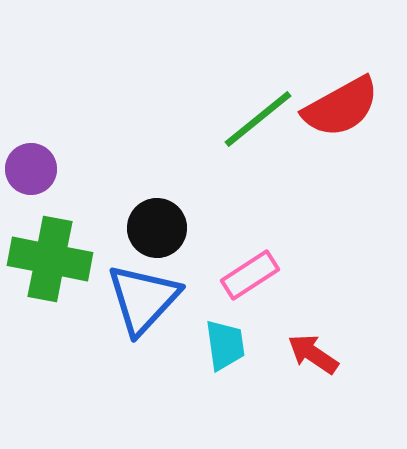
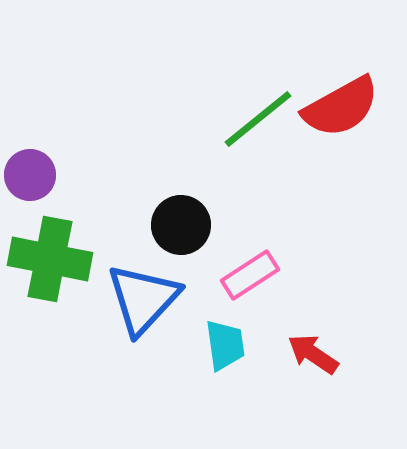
purple circle: moved 1 px left, 6 px down
black circle: moved 24 px right, 3 px up
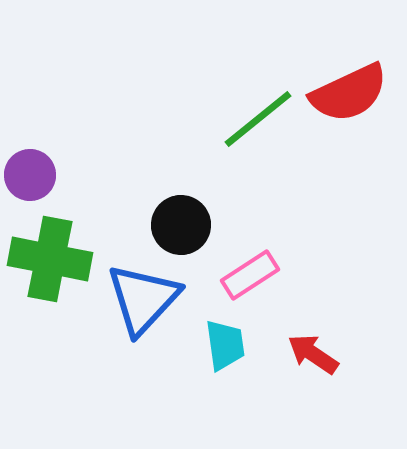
red semicircle: moved 8 px right, 14 px up; rotated 4 degrees clockwise
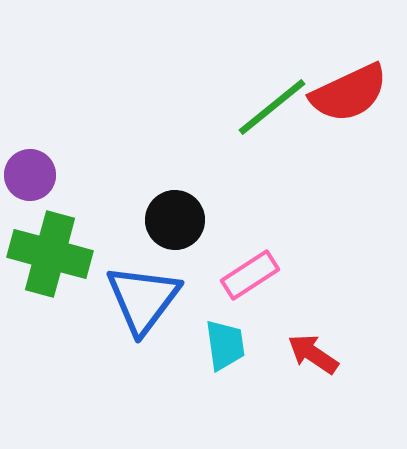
green line: moved 14 px right, 12 px up
black circle: moved 6 px left, 5 px up
green cross: moved 5 px up; rotated 4 degrees clockwise
blue triangle: rotated 6 degrees counterclockwise
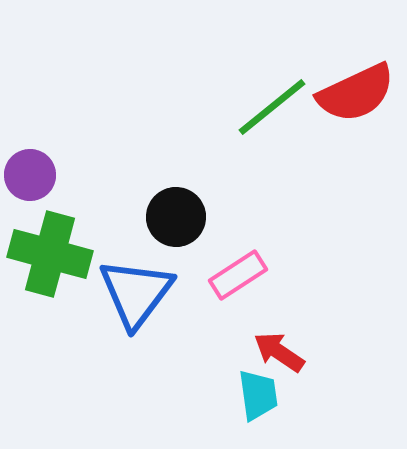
red semicircle: moved 7 px right
black circle: moved 1 px right, 3 px up
pink rectangle: moved 12 px left
blue triangle: moved 7 px left, 6 px up
cyan trapezoid: moved 33 px right, 50 px down
red arrow: moved 34 px left, 2 px up
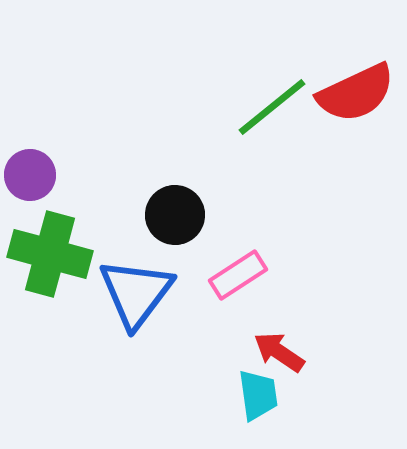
black circle: moved 1 px left, 2 px up
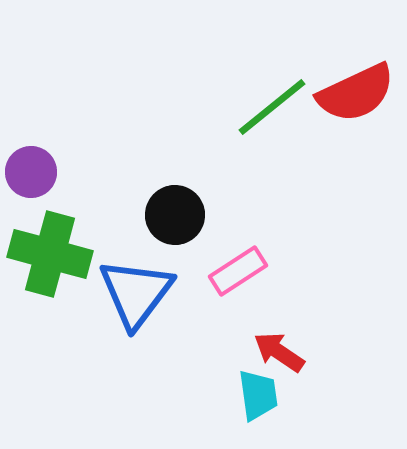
purple circle: moved 1 px right, 3 px up
pink rectangle: moved 4 px up
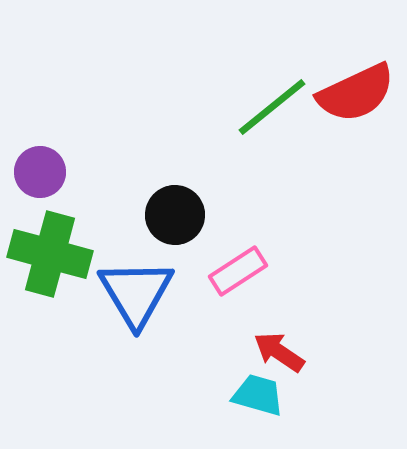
purple circle: moved 9 px right
blue triangle: rotated 8 degrees counterclockwise
cyan trapezoid: rotated 66 degrees counterclockwise
